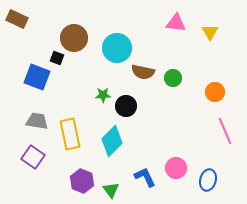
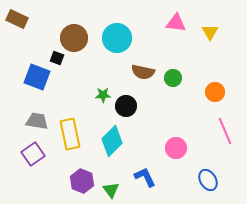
cyan circle: moved 10 px up
purple square: moved 3 px up; rotated 20 degrees clockwise
pink circle: moved 20 px up
blue ellipse: rotated 45 degrees counterclockwise
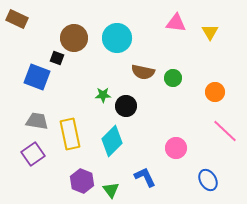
pink line: rotated 24 degrees counterclockwise
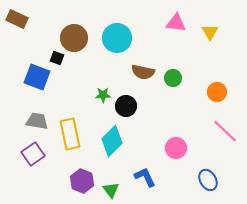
orange circle: moved 2 px right
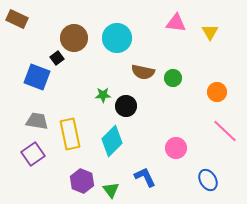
black square: rotated 32 degrees clockwise
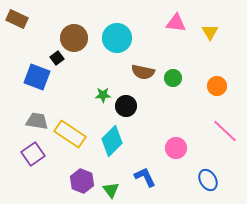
orange circle: moved 6 px up
yellow rectangle: rotated 44 degrees counterclockwise
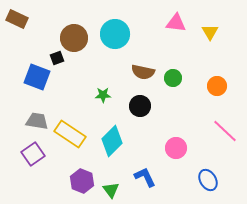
cyan circle: moved 2 px left, 4 px up
black square: rotated 16 degrees clockwise
black circle: moved 14 px right
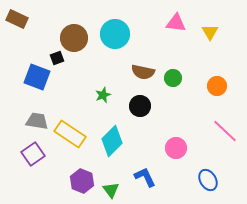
green star: rotated 21 degrees counterclockwise
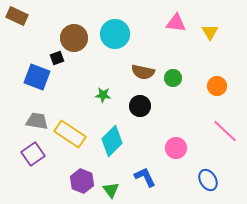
brown rectangle: moved 3 px up
green star: rotated 28 degrees clockwise
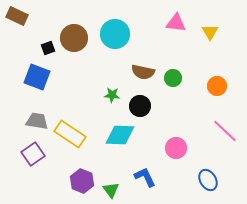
black square: moved 9 px left, 10 px up
green star: moved 9 px right
cyan diamond: moved 8 px right, 6 px up; rotated 48 degrees clockwise
